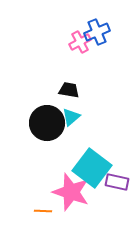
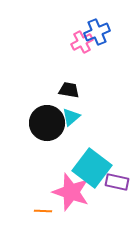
pink cross: moved 2 px right
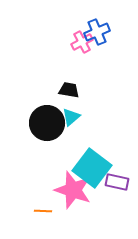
pink star: moved 2 px right, 2 px up
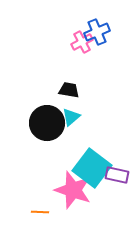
purple rectangle: moved 7 px up
orange line: moved 3 px left, 1 px down
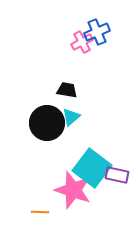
black trapezoid: moved 2 px left
